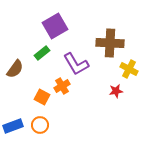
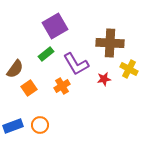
green rectangle: moved 4 px right, 1 px down
red star: moved 12 px left, 12 px up
orange square: moved 13 px left, 9 px up; rotated 28 degrees clockwise
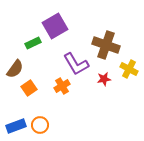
brown cross: moved 4 px left, 2 px down; rotated 16 degrees clockwise
green rectangle: moved 13 px left, 11 px up; rotated 14 degrees clockwise
blue rectangle: moved 3 px right
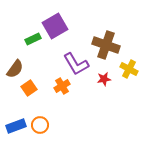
green rectangle: moved 4 px up
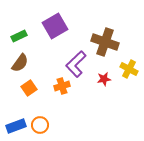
green rectangle: moved 14 px left, 3 px up
brown cross: moved 1 px left, 3 px up
purple L-shape: rotated 76 degrees clockwise
brown semicircle: moved 5 px right, 6 px up
orange cross: rotated 14 degrees clockwise
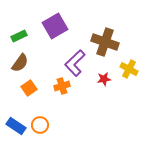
purple L-shape: moved 1 px left, 1 px up
blue rectangle: rotated 54 degrees clockwise
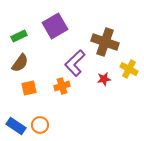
orange square: rotated 21 degrees clockwise
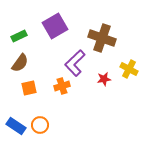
brown cross: moved 3 px left, 4 px up
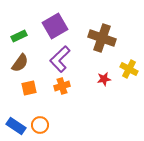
purple L-shape: moved 15 px left, 4 px up
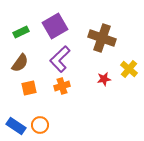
green rectangle: moved 2 px right, 4 px up
yellow cross: rotated 12 degrees clockwise
